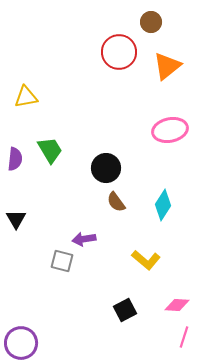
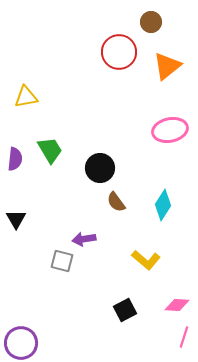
black circle: moved 6 px left
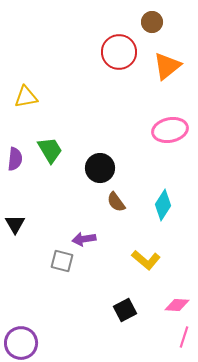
brown circle: moved 1 px right
black triangle: moved 1 px left, 5 px down
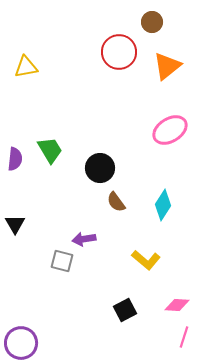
yellow triangle: moved 30 px up
pink ellipse: rotated 20 degrees counterclockwise
